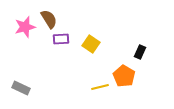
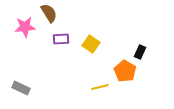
brown semicircle: moved 6 px up
pink star: rotated 10 degrees clockwise
orange pentagon: moved 1 px right, 5 px up
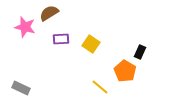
brown semicircle: rotated 90 degrees counterclockwise
pink star: rotated 20 degrees clockwise
yellow line: rotated 54 degrees clockwise
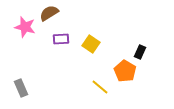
gray rectangle: rotated 42 degrees clockwise
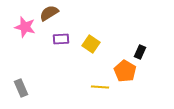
yellow line: rotated 36 degrees counterclockwise
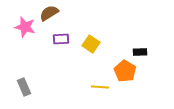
black rectangle: rotated 64 degrees clockwise
gray rectangle: moved 3 px right, 1 px up
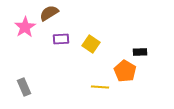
pink star: rotated 25 degrees clockwise
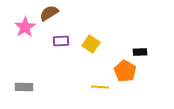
purple rectangle: moved 2 px down
gray rectangle: rotated 66 degrees counterclockwise
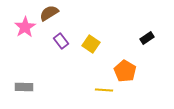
purple rectangle: rotated 56 degrees clockwise
black rectangle: moved 7 px right, 14 px up; rotated 32 degrees counterclockwise
yellow line: moved 4 px right, 3 px down
